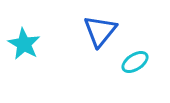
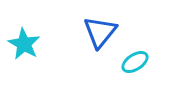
blue triangle: moved 1 px down
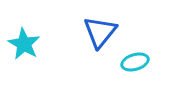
cyan ellipse: rotated 16 degrees clockwise
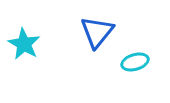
blue triangle: moved 3 px left
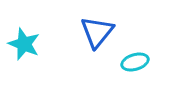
cyan star: rotated 8 degrees counterclockwise
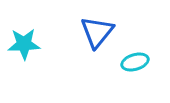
cyan star: rotated 24 degrees counterclockwise
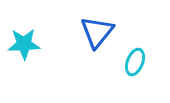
cyan ellipse: rotated 52 degrees counterclockwise
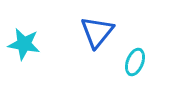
cyan star: rotated 12 degrees clockwise
